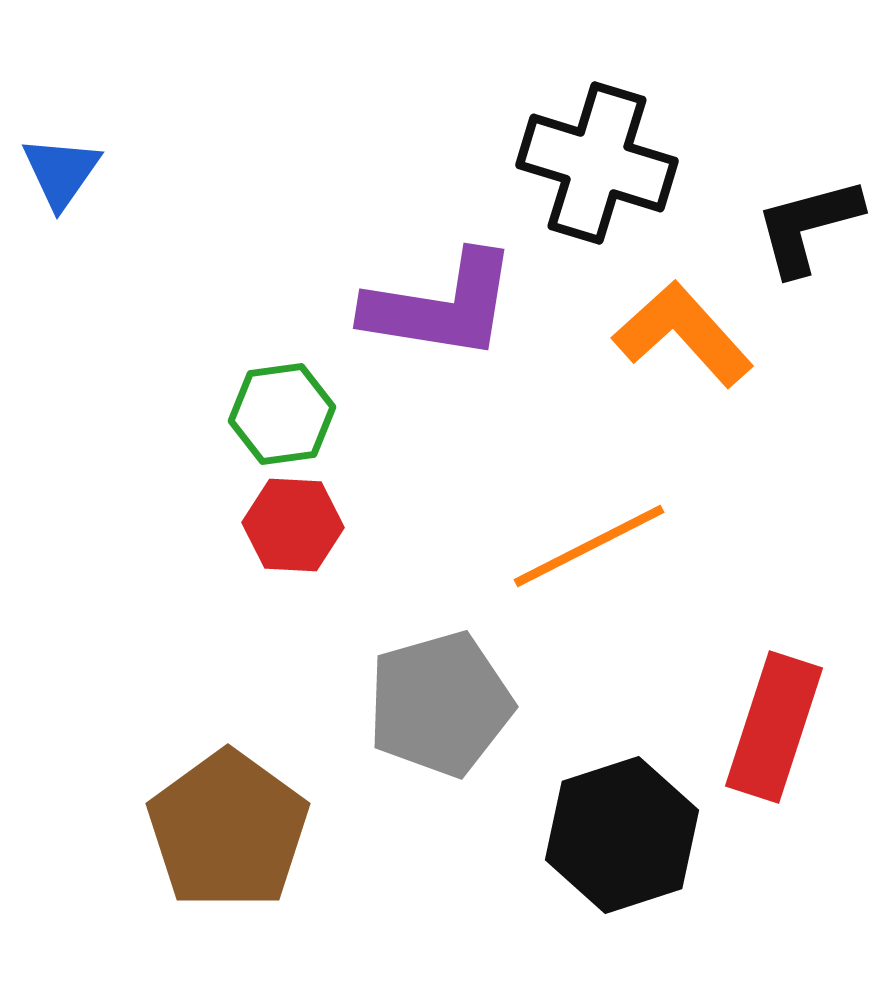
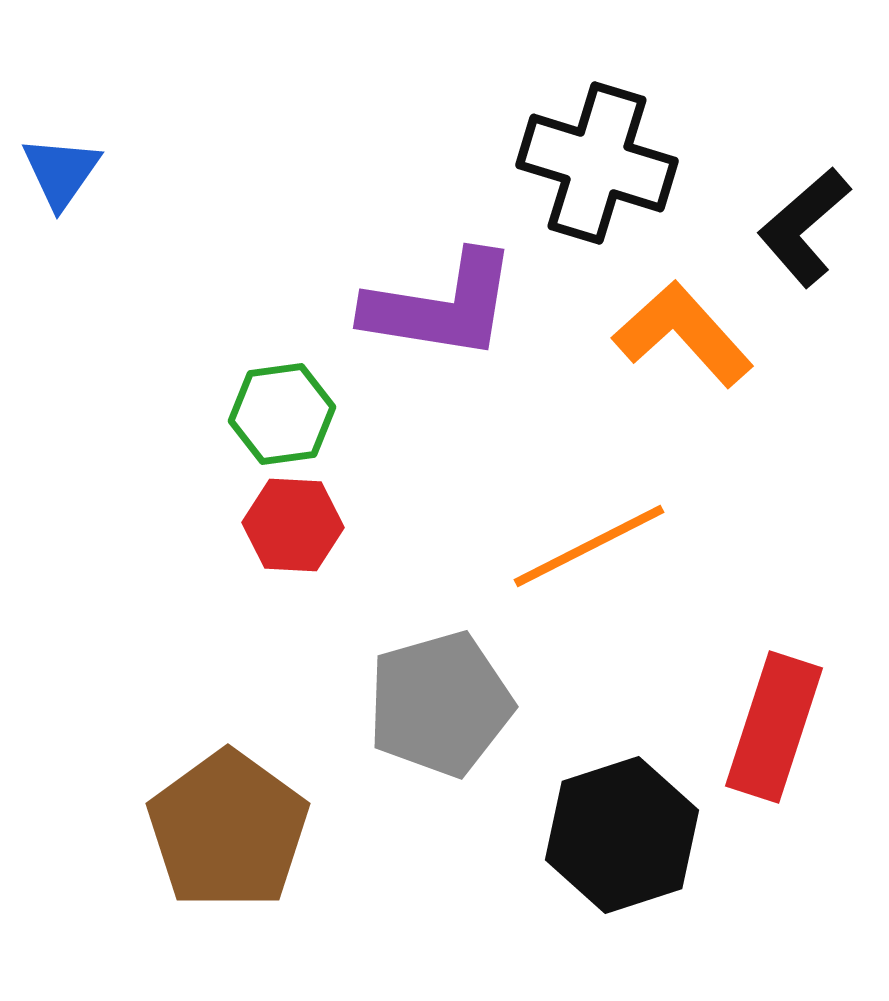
black L-shape: moved 4 px left, 1 px down; rotated 26 degrees counterclockwise
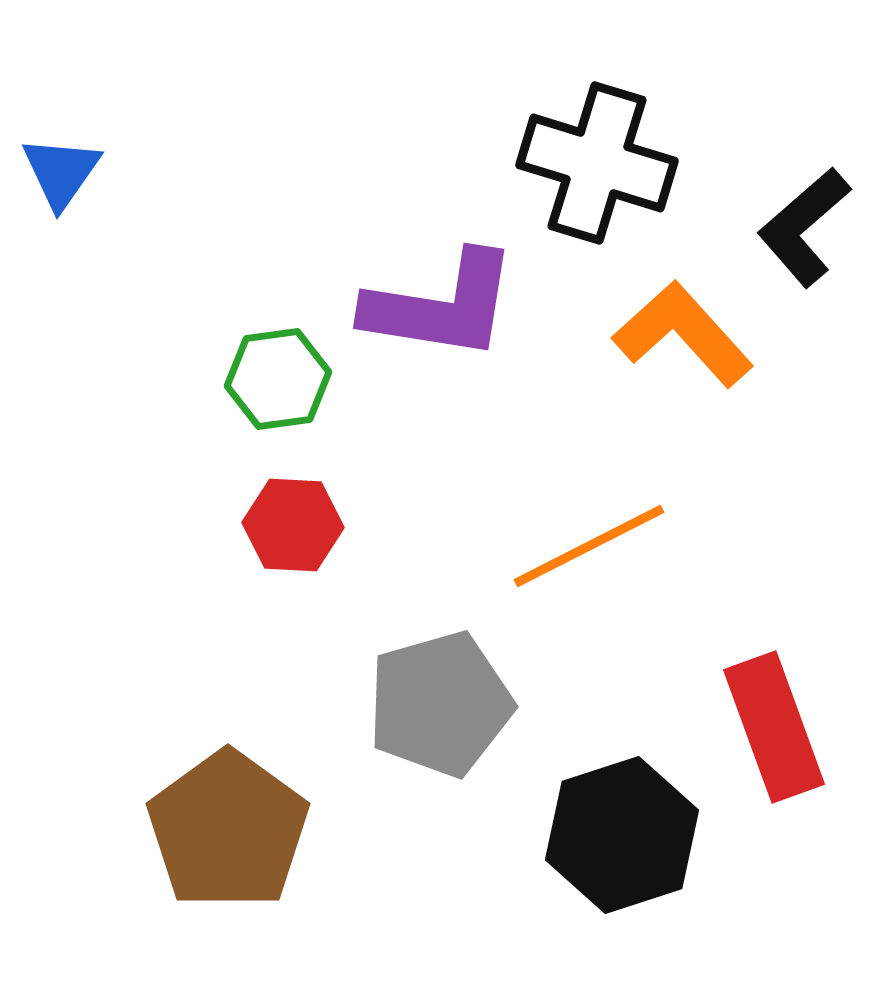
green hexagon: moved 4 px left, 35 px up
red rectangle: rotated 38 degrees counterclockwise
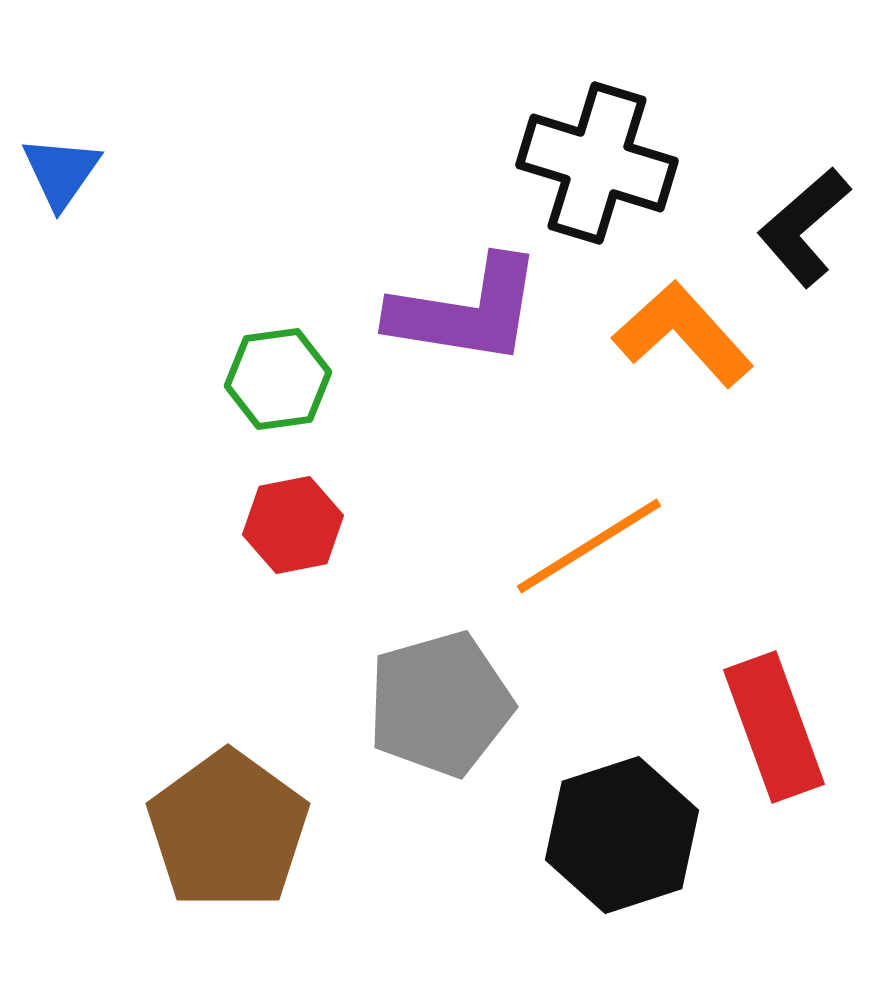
purple L-shape: moved 25 px right, 5 px down
red hexagon: rotated 14 degrees counterclockwise
orange line: rotated 5 degrees counterclockwise
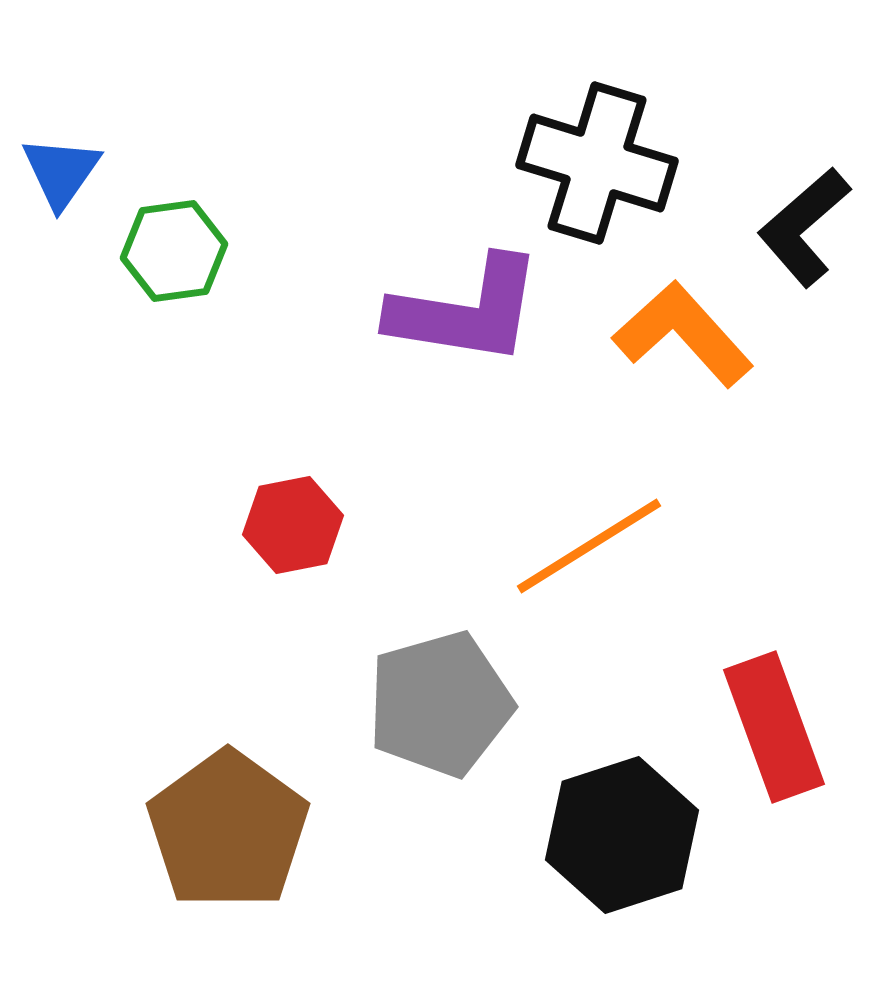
green hexagon: moved 104 px left, 128 px up
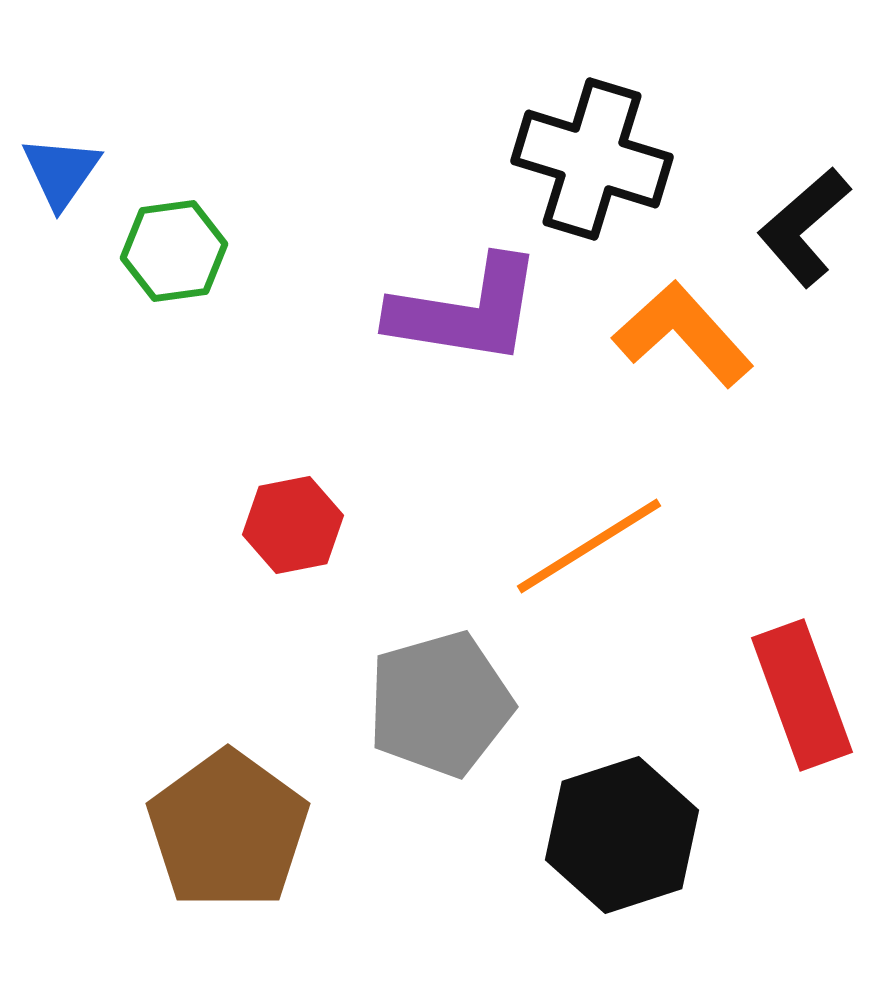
black cross: moved 5 px left, 4 px up
red rectangle: moved 28 px right, 32 px up
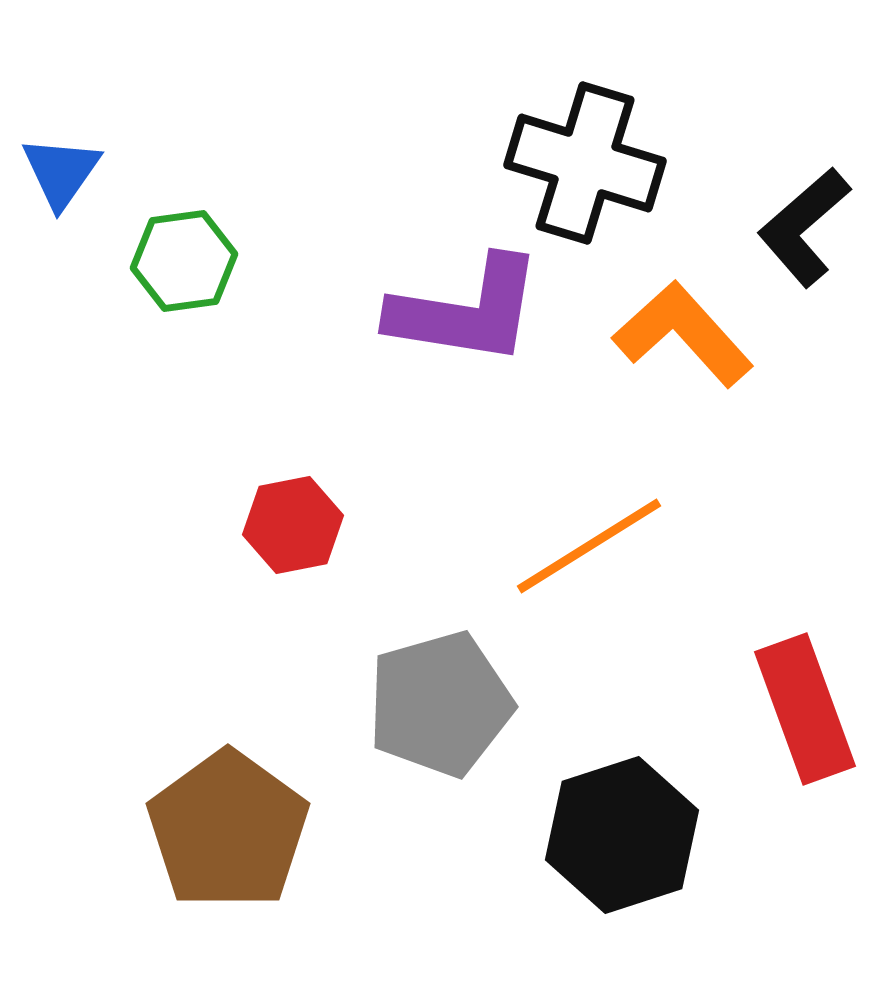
black cross: moved 7 px left, 4 px down
green hexagon: moved 10 px right, 10 px down
red rectangle: moved 3 px right, 14 px down
